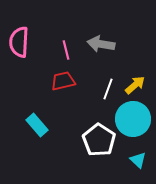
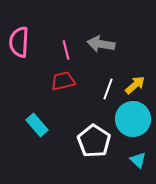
white pentagon: moved 5 px left, 1 px down
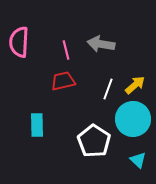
cyan rectangle: rotated 40 degrees clockwise
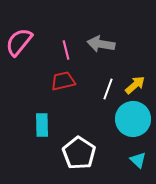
pink semicircle: rotated 36 degrees clockwise
cyan rectangle: moved 5 px right
white pentagon: moved 15 px left, 12 px down
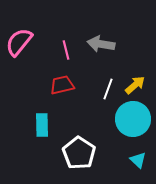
red trapezoid: moved 1 px left, 4 px down
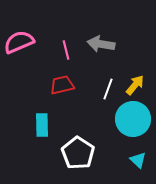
pink semicircle: rotated 28 degrees clockwise
yellow arrow: rotated 10 degrees counterclockwise
white pentagon: moved 1 px left
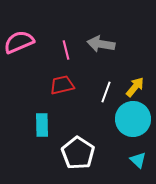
yellow arrow: moved 2 px down
white line: moved 2 px left, 3 px down
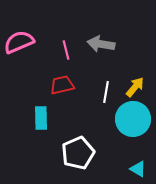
white line: rotated 10 degrees counterclockwise
cyan rectangle: moved 1 px left, 7 px up
white pentagon: rotated 16 degrees clockwise
cyan triangle: moved 9 px down; rotated 12 degrees counterclockwise
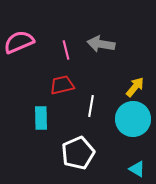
white line: moved 15 px left, 14 px down
cyan triangle: moved 1 px left
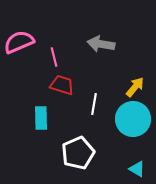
pink line: moved 12 px left, 7 px down
red trapezoid: rotated 30 degrees clockwise
white line: moved 3 px right, 2 px up
